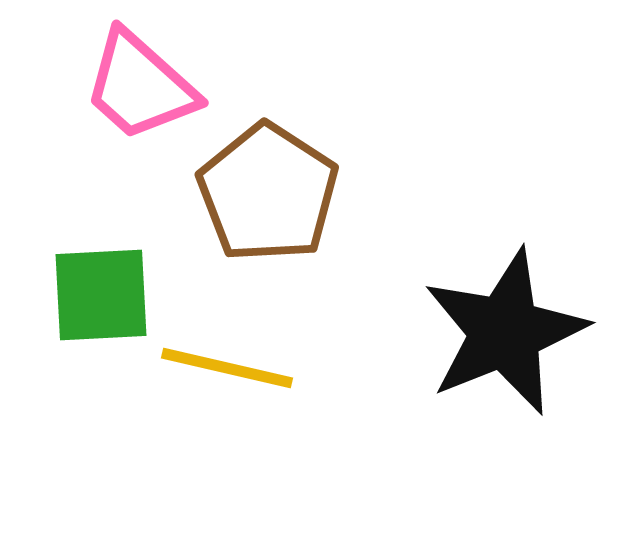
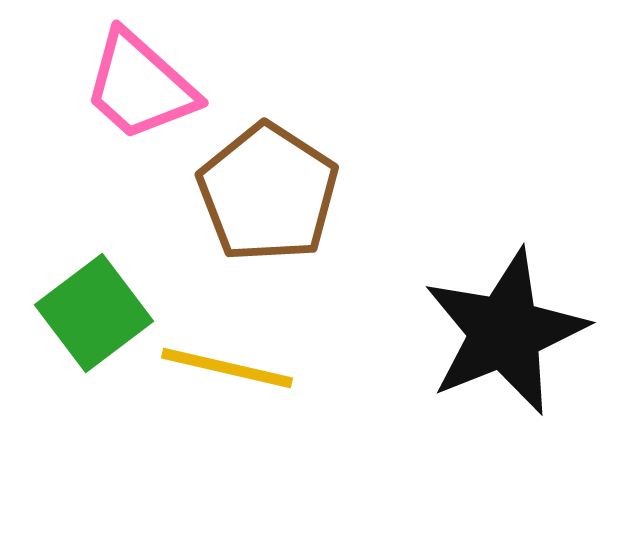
green square: moved 7 px left, 18 px down; rotated 34 degrees counterclockwise
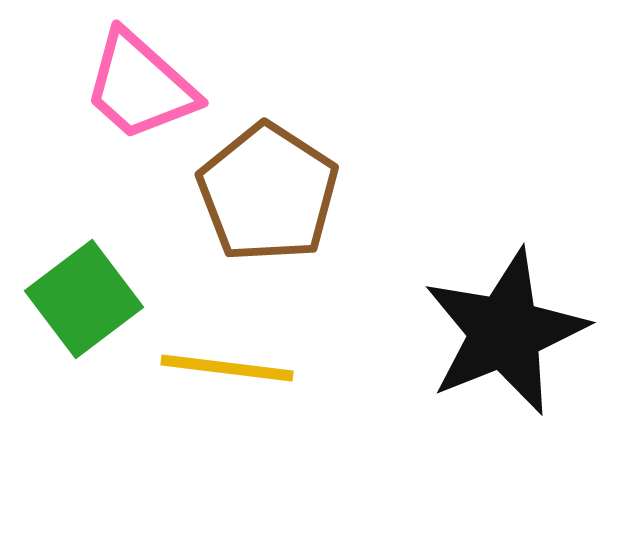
green square: moved 10 px left, 14 px up
yellow line: rotated 6 degrees counterclockwise
